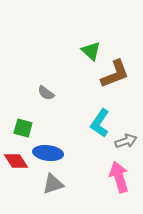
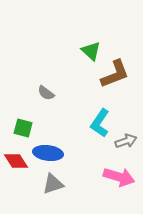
pink arrow: rotated 124 degrees clockwise
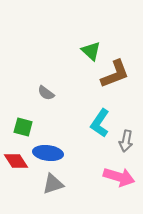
green square: moved 1 px up
gray arrow: rotated 120 degrees clockwise
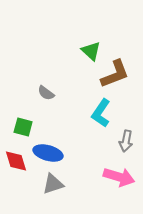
cyan L-shape: moved 1 px right, 10 px up
blue ellipse: rotated 8 degrees clockwise
red diamond: rotated 15 degrees clockwise
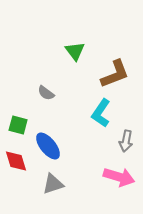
green triangle: moved 16 px left; rotated 10 degrees clockwise
green square: moved 5 px left, 2 px up
blue ellipse: moved 7 px up; rotated 36 degrees clockwise
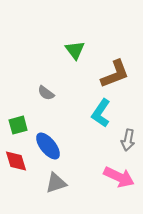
green triangle: moved 1 px up
green square: rotated 30 degrees counterclockwise
gray arrow: moved 2 px right, 1 px up
pink arrow: rotated 8 degrees clockwise
gray triangle: moved 3 px right, 1 px up
